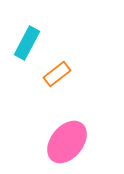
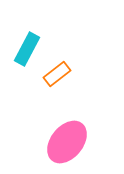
cyan rectangle: moved 6 px down
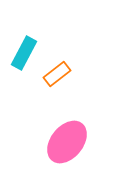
cyan rectangle: moved 3 px left, 4 px down
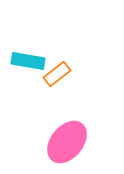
cyan rectangle: moved 4 px right, 8 px down; rotated 72 degrees clockwise
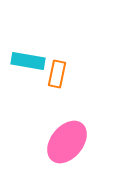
orange rectangle: rotated 40 degrees counterclockwise
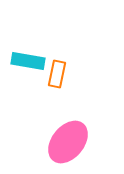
pink ellipse: moved 1 px right
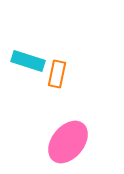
cyan rectangle: rotated 8 degrees clockwise
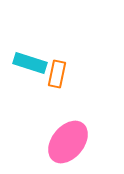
cyan rectangle: moved 2 px right, 2 px down
